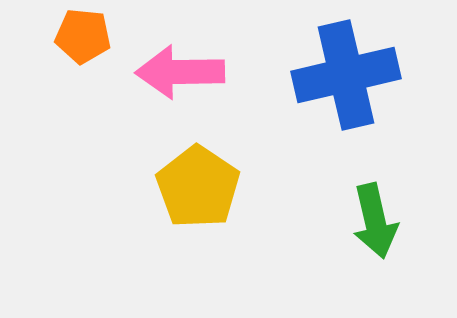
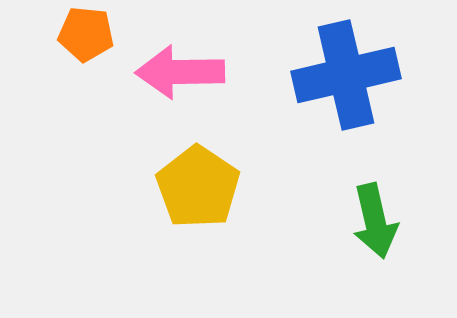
orange pentagon: moved 3 px right, 2 px up
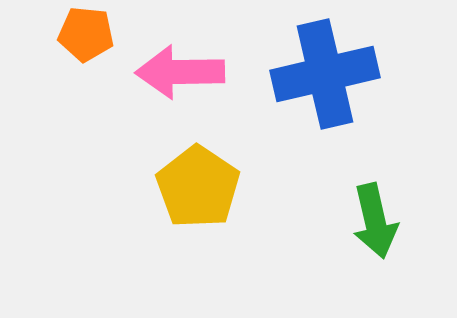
blue cross: moved 21 px left, 1 px up
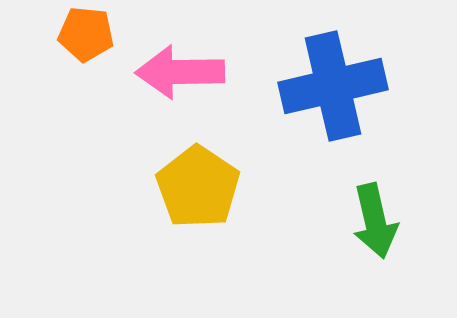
blue cross: moved 8 px right, 12 px down
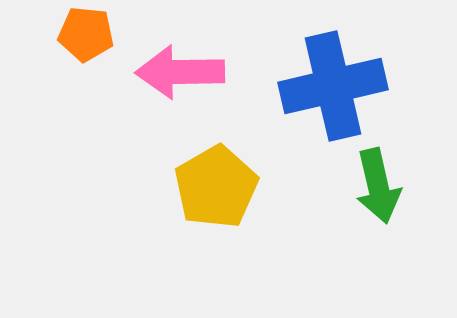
yellow pentagon: moved 18 px right; rotated 8 degrees clockwise
green arrow: moved 3 px right, 35 px up
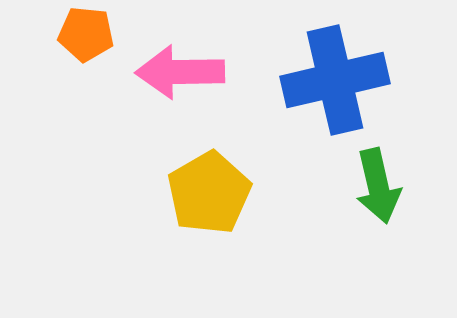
blue cross: moved 2 px right, 6 px up
yellow pentagon: moved 7 px left, 6 px down
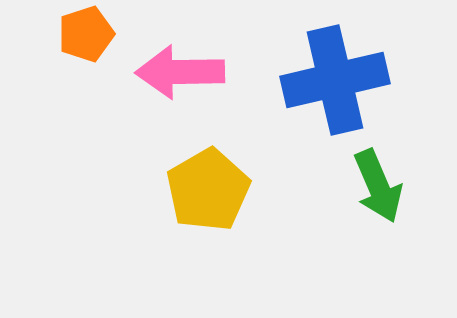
orange pentagon: rotated 24 degrees counterclockwise
green arrow: rotated 10 degrees counterclockwise
yellow pentagon: moved 1 px left, 3 px up
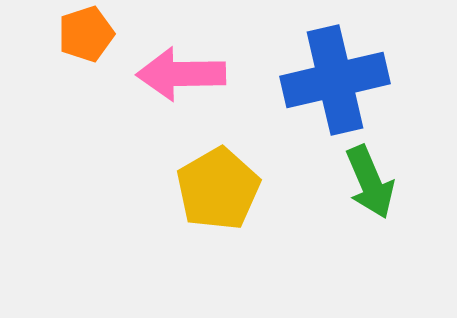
pink arrow: moved 1 px right, 2 px down
green arrow: moved 8 px left, 4 px up
yellow pentagon: moved 10 px right, 1 px up
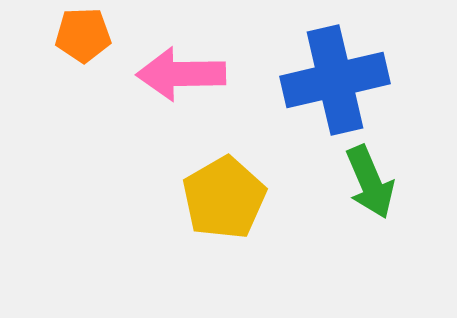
orange pentagon: moved 3 px left, 1 px down; rotated 16 degrees clockwise
yellow pentagon: moved 6 px right, 9 px down
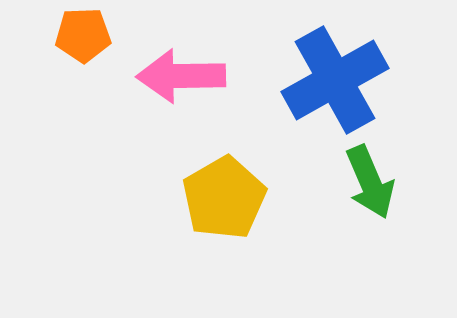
pink arrow: moved 2 px down
blue cross: rotated 16 degrees counterclockwise
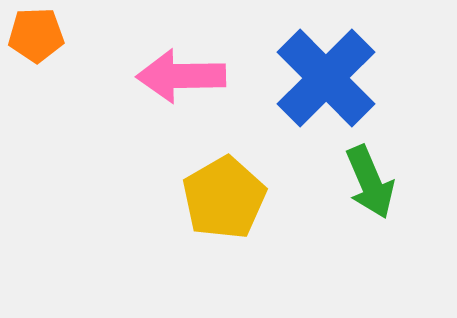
orange pentagon: moved 47 px left
blue cross: moved 9 px left, 2 px up; rotated 16 degrees counterclockwise
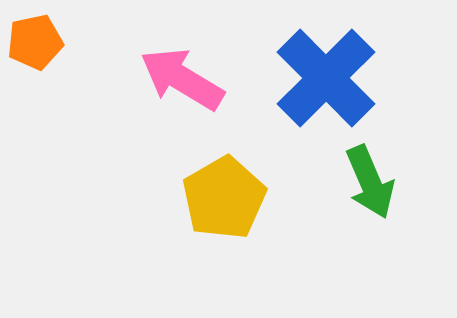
orange pentagon: moved 1 px left, 7 px down; rotated 10 degrees counterclockwise
pink arrow: moved 1 px right, 3 px down; rotated 32 degrees clockwise
